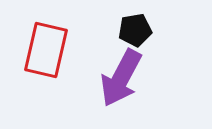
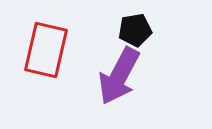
purple arrow: moved 2 px left, 2 px up
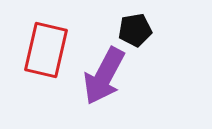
purple arrow: moved 15 px left
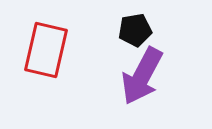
purple arrow: moved 38 px right
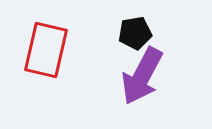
black pentagon: moved 3 px down
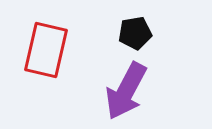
purple arrow: moved 16 px left, 15 px down
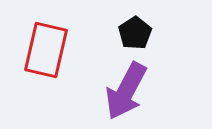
black pentagon: rotated 24 degrees counterclockwise
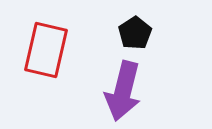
purple arrow: moved 3 px left; rotated 14 degrees counterclockwise
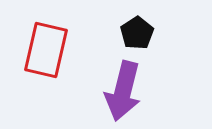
black pentagon: moved 2 px right
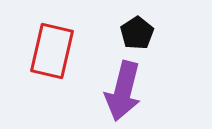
red rectangle: moved 6 px right, 1 px down
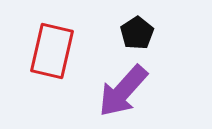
purple arrow: rotated 28 degrees clockwise
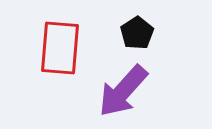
red rectangle: moved 8 px right, 3 px up; rotated 8 degrees counterclockwise
